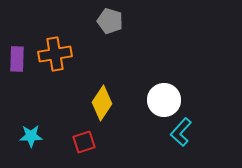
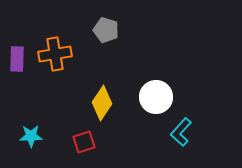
gray pentagon: moved 4 px left, 9 px down
white circle: moved 8 px left, 3 px up
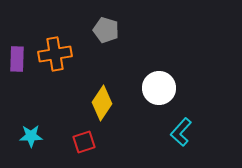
white circle: moved 3 px right, 9 px up
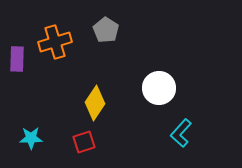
gray pentagon: rotated 15 degrees clockwise
orange cross: moved 12 px up; rotated 8 degrees counterclockwise
yellow diamond: moved 7 px left
cyan L-shape: moved 1 px down
cyan star: moved 2 px down
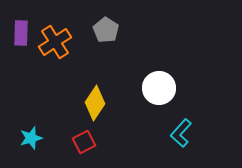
orange cross: rotated 16 degrees counterclockwise
purple rectangle: moved 4 px right, 26 px up
cyan star: rotated 15 degrees counterclockwise
red square: rotated 10 degrees counterclockwise
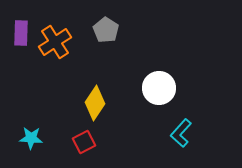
cyan star: rotated 20 degrees clockwise
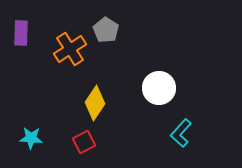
orange cross: moved 15 px right, 7 px down
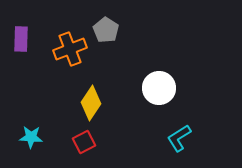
purple rectangle: moved 6 px down
orange cross: rotated 12 degrees clockwise
yellow diamond: moved 4 px left
cyan L-shape: moved 2 px left, 5 px down; rotated 16 degrees clockwise
cyan star: moved 1 px up
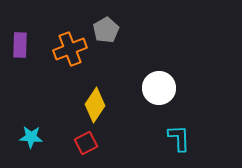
gray pentagon: rotated 10 degrees clockwise
purple rectangle: moved 1 px left, 6 px down
yellow diamond: moved 4 px right, 2 px down
cyan L-shape: rotated 120 degrees clockwise
red square: moved 2 px right, 1 px down
